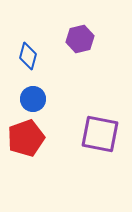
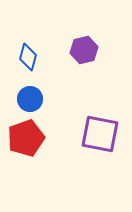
purple hexagon: moved 4 px right, 11 px down
blue diamond: moved 1 px down
blue circle: moved 3 px left
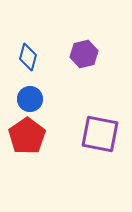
purple hexagon: moved 4 px down
red pentagon: moved 1 px right, 2 px up; rotated 15 degrees counterclockwise
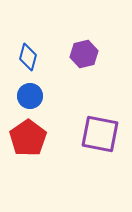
blue circle: moved 3 px up
red pentagon: moved 1 px right, 2 px down
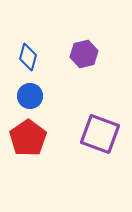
purple square: rotated 9 degrees clockwise
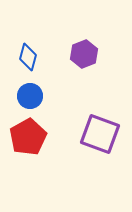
purple hexagon: rotated 8 degrees counterclockwise
red pentagon: moved 1 px up; rotated 6 degrees clockwise
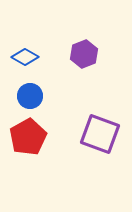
blue diamond: moved 3 px left; rotated 76 degrees counterclockwise
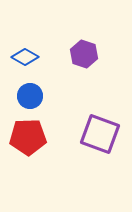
purple hexagon: rotated 20 degrees counterclockwise
red pentagon: rotated 27 degrees clockwise
